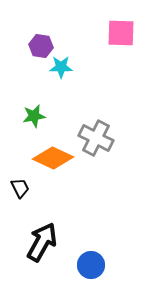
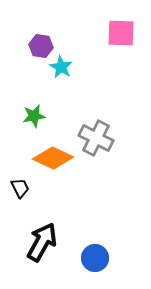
cyan star: rotated 30 degrees clockwise
blue circle: moved 4 px right, 7 px up
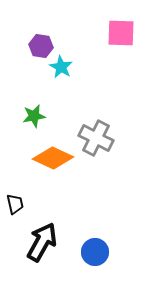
black trapezoid: moved 5 px left, 16 px down; rotated 15 degrees clockwise
blue circle: moved 6 px up
